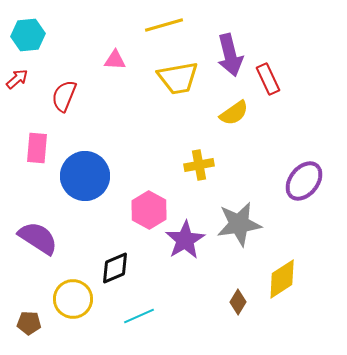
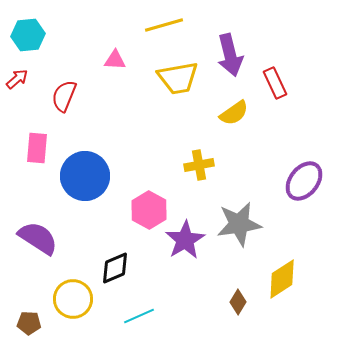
red rectangle: moved 7 px right, 4 px down
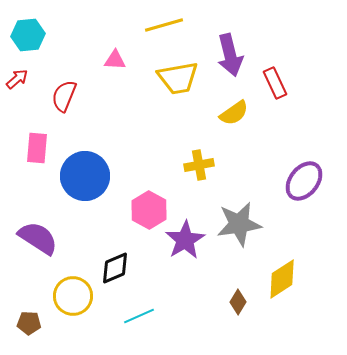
yellow circle: moved 3 px up
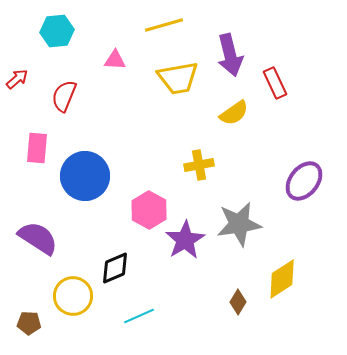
cyan hexagon: moved 29 px right, 4 px up
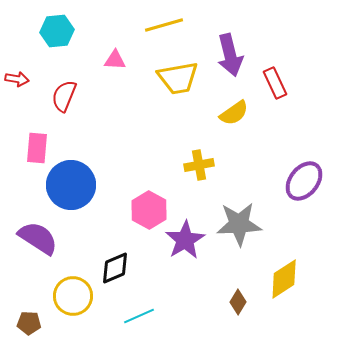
red arrow: rotated 50 degrees clockwise
blue circle: moved 14 px left, 9 px down
gray star: rotated 6 degrees clockwise
yellow diamond: moved 2 px right
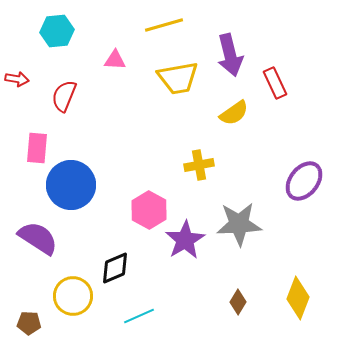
yellow diamond: moved 14 px right, 19 px down; rotated 36 degrees counterclockwise
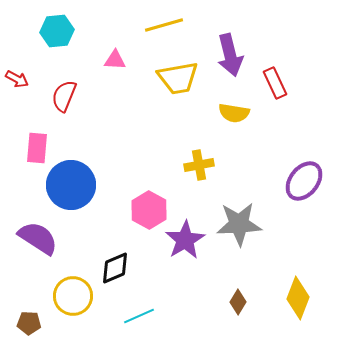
red arrow: rotated 20 degrees clockwise
yellow semicircle: rotated 44 degrees clockwise
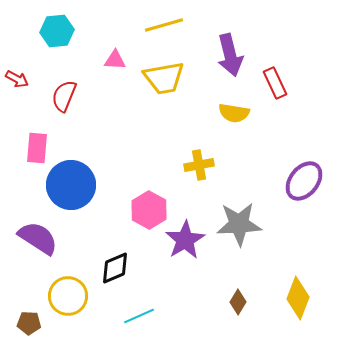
yellow trapezoid: moved 14 px left
yellow circle: moved 5 px left
